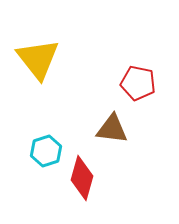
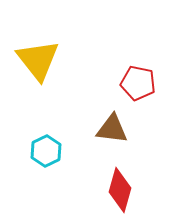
yellow triangle: moved 1 px down
cyan hexagon: rotated 8 degrees counterclockwise
red diamond: moved 38 px right, 12 px down
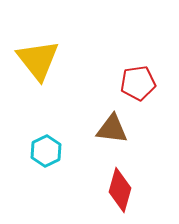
red pentagon: rotated 20 degrees counterclockwise
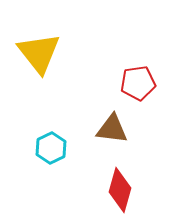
yellow triangle: moved 1 px right, 7 px up
cyan hexagon: moved 5 px right, 3 px up
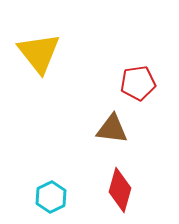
cyan hexagon: moved 49 px down
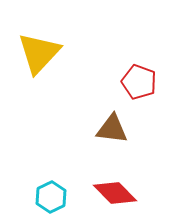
yellow triangle: rotated 21 degrees clockwise
red pentagon: moved 1 px right, 1 px up; rotated 28 degrees clockwise
red diamond: moved 5 px left, 3 px down; rotated 60 degrees counterclockwise
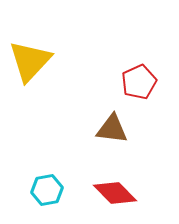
yellow triangle: moved 9 px left, 8 px down
red pentagon: rotated 28 degrees clockwise
cyan hexagon: moved 4 px left, 7 px up; rotated 16 degrees clockwise
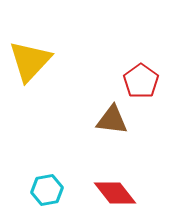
red pentagon: moved 2 px right, 1 px up; rotated 12 degrees counterclockwise
brown triangle: moved 9 px up
red diamond: rotated 6 degrees clockwise
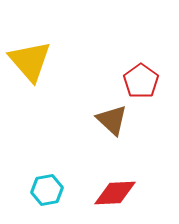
yellow triangle: rotated 24 degrees counterclockwise
brown triangle: rotated 36 degrees clockwise
red diamond: rotated 54 degrees counterclockwise
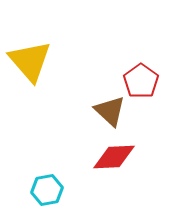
brown triangle: moved 2 px left, 9 px up
red diamond: moved 1 px left, 36 px up
